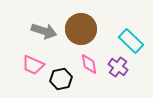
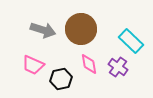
gray arrow: moved 1 px left, 1 px up
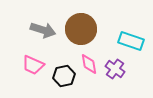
cyan rectangle: rotated 25 degrees counterclockwise
purple cross: moved 3 px left, 2 px down
black hexagon: moved 3 px right, 3 px up
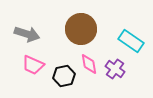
gray arrow: moved 16 px left, 4 px down
cyan rectangle: rotated 15 degrees clockwise
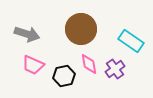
purple cross: rotated 18 degrees clockwise
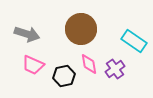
cyan rectangle: moved 3 px right
